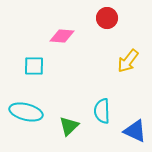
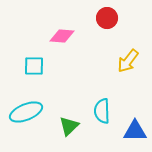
cyan ellipse: rotated 36 degrees counterclockwise
blue triangle: rotated 25 degrees counterclockwise
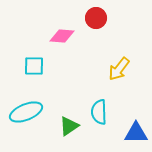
red circle: moved 11 px left
yellow arrow: moved 9 px left, 8 px down
cyan semicircle: moved 3 px left, 1 px down
green triangle: rotated 10 degrees clockwise
blue triangle: moved 1 px right, 2 px down
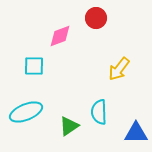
pink diamond: moved 2 px left; rotated 25 degrees counterclockwise
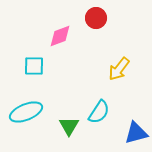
cyan semicircle: rotated 145 degrees counterclockwise
green triangle: rotated 25 degrees counterclockwise
blue triangle: rotated 15 degrees counterclockwise
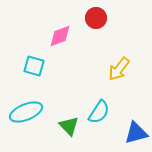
cyan square: rotated 15 degrees clockwise
green triangle: rotated 15 degrees counterclockwise
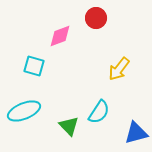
cyan ellipse: moved 2 px left, 1 px up
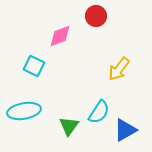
red circle: moved 2 px up
cyan square: rotated 10 degrees clockwise
cyan ellipse: rotated 12 degrees clockwise
green triangle: rotated 20 degrees clockwise
blue triangle: moved 11 px left, 3 px up; rotated 15 degrees counterclockwise
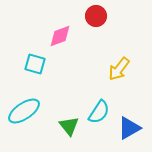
cyan square: moved 1 px right, 2 px up; rotated 10 degrees counterclockwise
cyan ellipse: rotated 24 degrees counterclockwise
green triangle: rotated 15 degrees counterclockwise
blue triangle: moved 4 px right, 2 px up
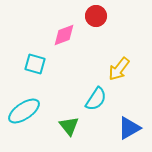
pink diamond: moved 4 px right, 1 px up
cyan semicircle: moved 3 px left, 13 px up
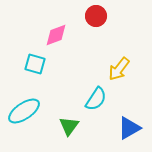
pink diamond: moved 8 px left
green triangle: rotated 15 degrees clockwise
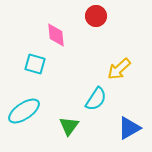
pink diamond: rotated 75 degrees counterclockwise
yellow arrow: rotated 10 degrees clockwise
